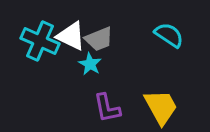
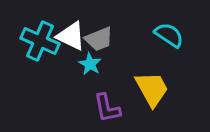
yellow trapezoid: moved 9 px left, 18 px up
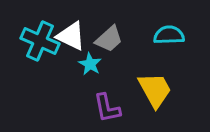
cyan semicircle: rotated 36 degrees counterclockwise
gray trapezoid: moved 10 px right; rotated 20 degrees counterclockwise
yellow trapezoid: moved 3 px right, 1 px down
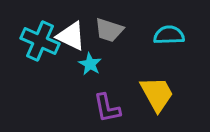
gray trapezoid: moved 9 px up; rotated 60 degrees clockwise
yellow trapezoid: moved 2 px right, 4 px down
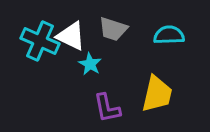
gray trapezoid: moved 4 px right, 1 px up
yellow trapezoid: rotated 42 degrees clockwise
